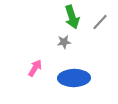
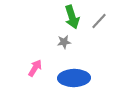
gray line: moved 1 px left, 1 px up
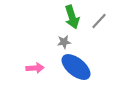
pink arrow: rotated 54 degrees clockwise
blue ellipse: moved 2 px right, 11 px up; rotated 40 degrees clockwise
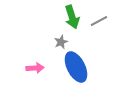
gray line: rotated 18 degrees clockwise
gray star: moved 3 px left; rotated 16 degrees counterclockwise
blue ellipse: rotated 24 degrees clockwise
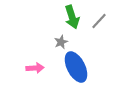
gray line: rotated 18 degrees counterclockwise
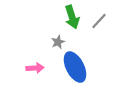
gray star: moved 3 px left
blue ellipse: moved 1 px left
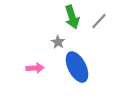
gray star: rotated 16 degrees counterclockwise
blue ellipse: moved 2 px right
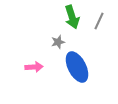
gray line: rotated 18 degrees counterclockwise
gray star: rotated 24 degrees clockwise
pink arrow: moved 1 px left, 1 px up
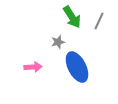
green arrow: rotated 15 degrees counterclockwise
pink arrow: moved 1 px left
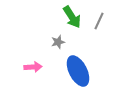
blue ellipse: moved 1 px right, 4 px down
